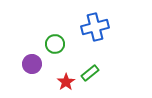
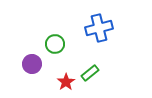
blue cross: moved 4 px right, 1 px down
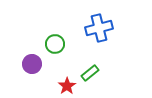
red star: moved 1 px right, 4 px down
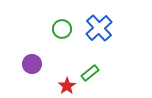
blue cross: rotated 28 degrees counterclockwise
green circle: moved 7 px right, 15 px up
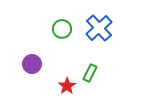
green rectangle: rotated 24 degrees counterclockwise
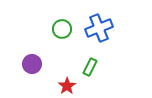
blue cross: rotated 20 degrees clockwise
green rectangle: moved 6 px up
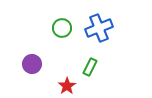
green circle: moved 1 px up
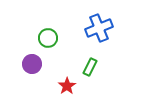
green circle: moved 14 px left, 10 px down
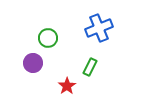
purple circle: moved 1 px right, 1 px up
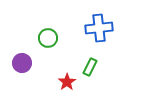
blue cross: rotated 16 degrees clockwise
purple circle: moved 11 px left
red star: moved 4 px up
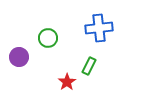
purple circle: moved 3 px left, 6 px up
green rectangle: moved 1 px left, 1 px up
